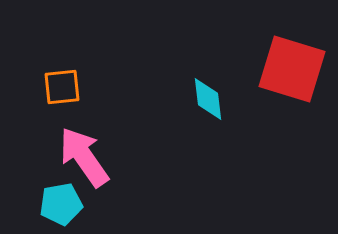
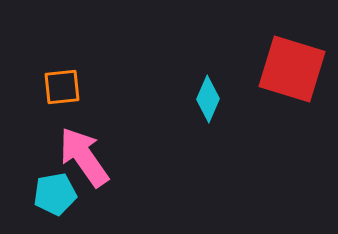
cyan diamond: rotated 30 degrees clockwise
cyan pentagon: moved 6 px left, 10 px up
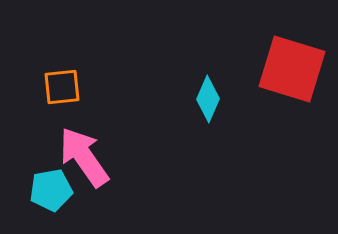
cyan pentagon: moved 4 px left, 4 px up
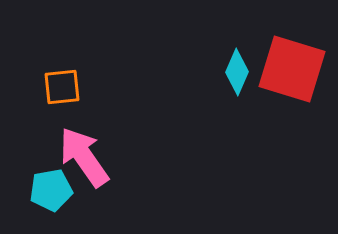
cyan diamond: moved 29 px right, 27 px up
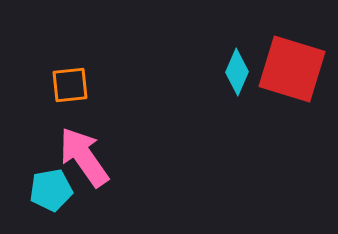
orange square: moved 8 px right, 2 px up
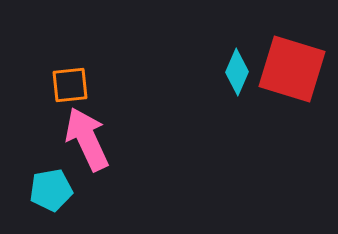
pink arrow: moved 3 px right, 18 px up; rotated 10 degrees clockwise
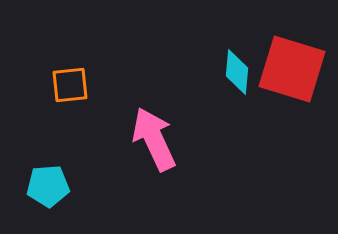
cyan diamond: rotated 18 degrees counterclockwise
pink arrow: moved 67 px right
cyan pentagon: moved 3 px left, 4 px up; rotated 6 degrees clockwise
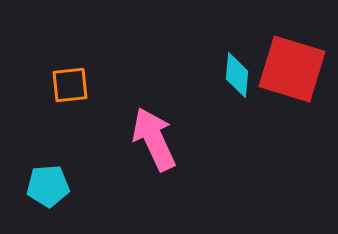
cyan diamond: moved 3 px down
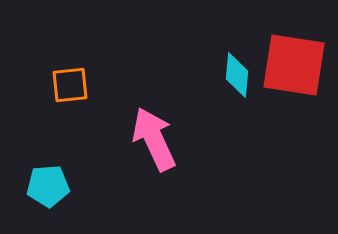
red square: moved 2 px right, 4 px up; rotated 8 degrees counterclockwise
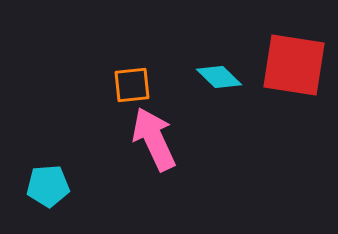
cyan diamond: moved 18 px left, 2 px down; rotated 51 degrees counterclockwise
orange square: moved 62 px right
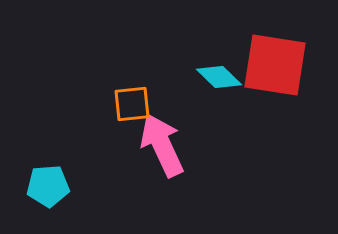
red square: moved 19 px left
orange square: moved 19 px down
pink arrow: moved 8 px right, 6 px down
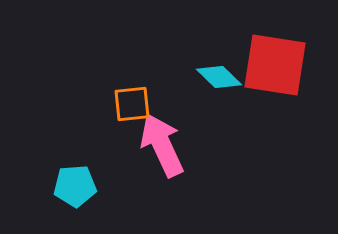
cyan pentagon: moved 27 px right
